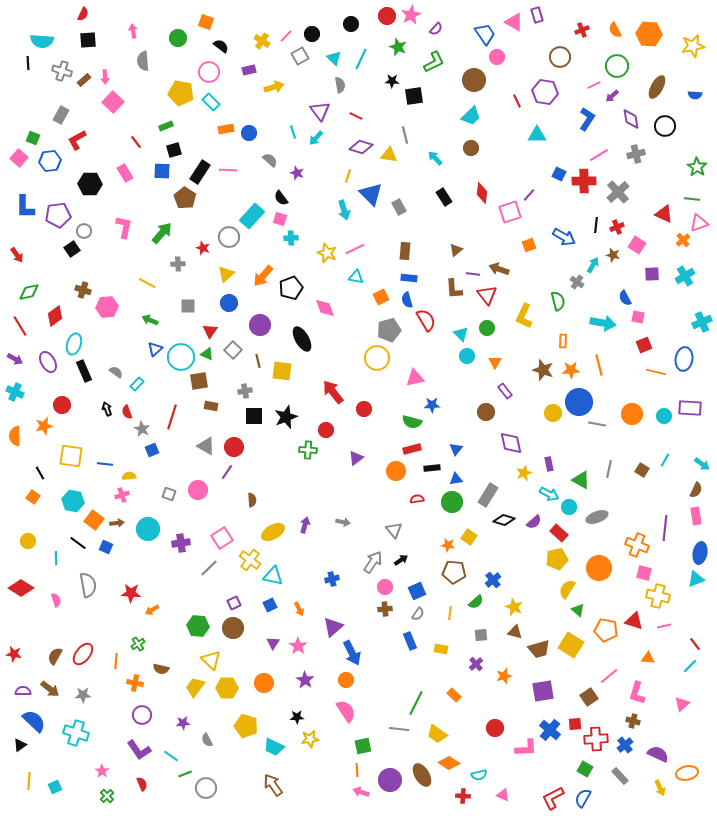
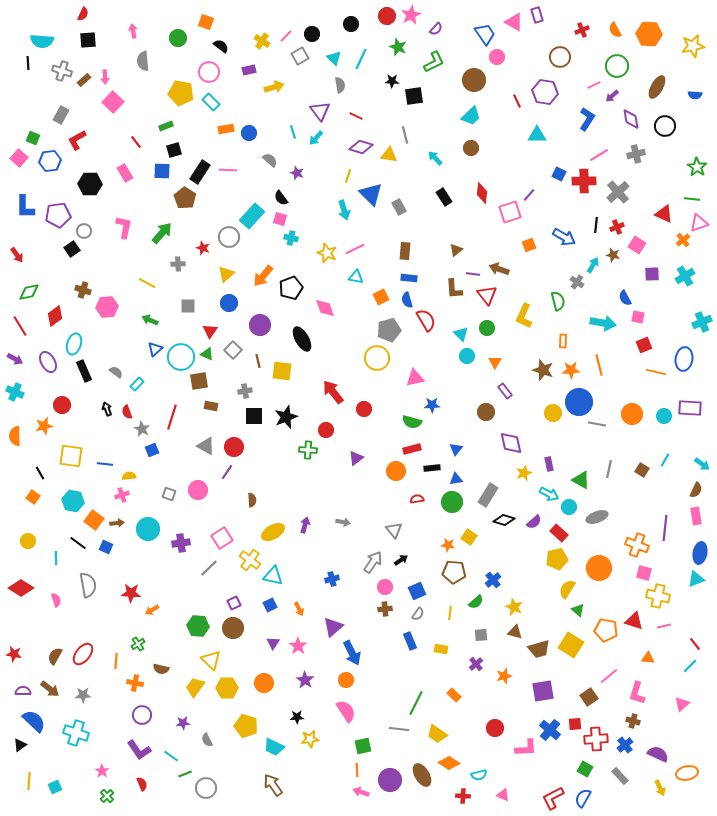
cyan cross at (291, 238): rotated 16 degrees clockwise
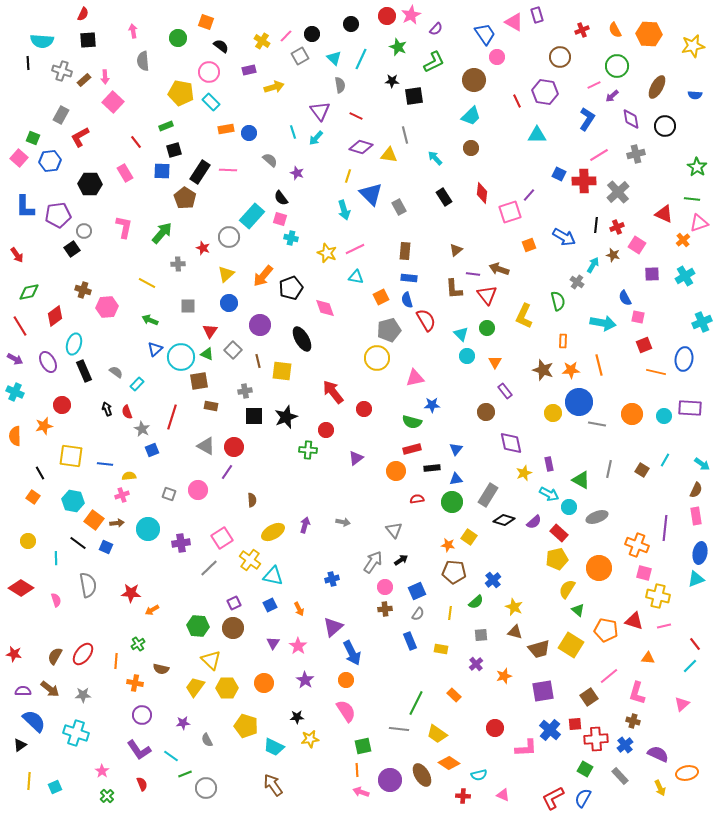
red L-shape at (77, 140): moved 3 px right, 3 px up
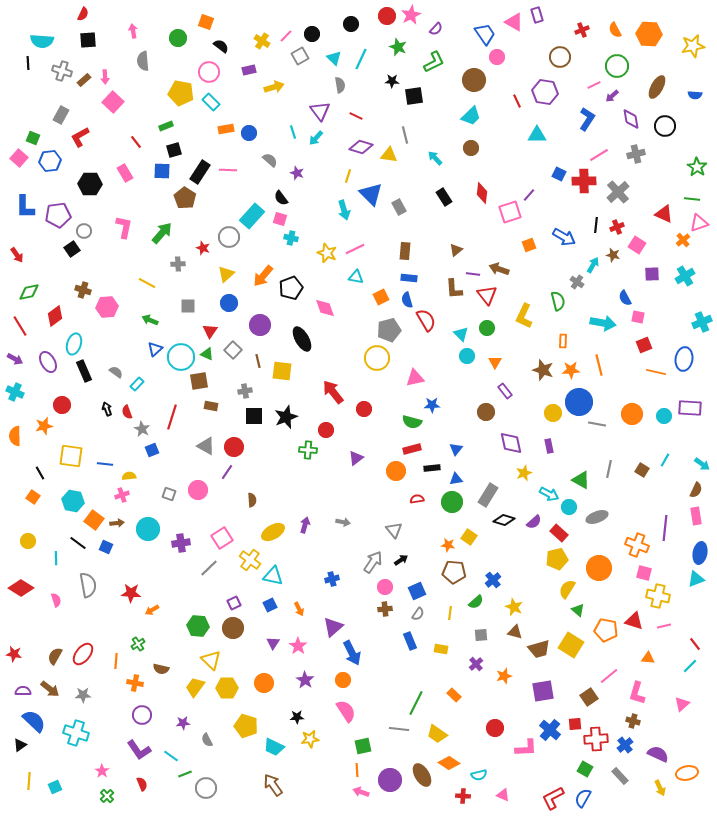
purple rectangle at (549, 464): moved 18 px up
orange circle at (346, 680): moved 3 px left
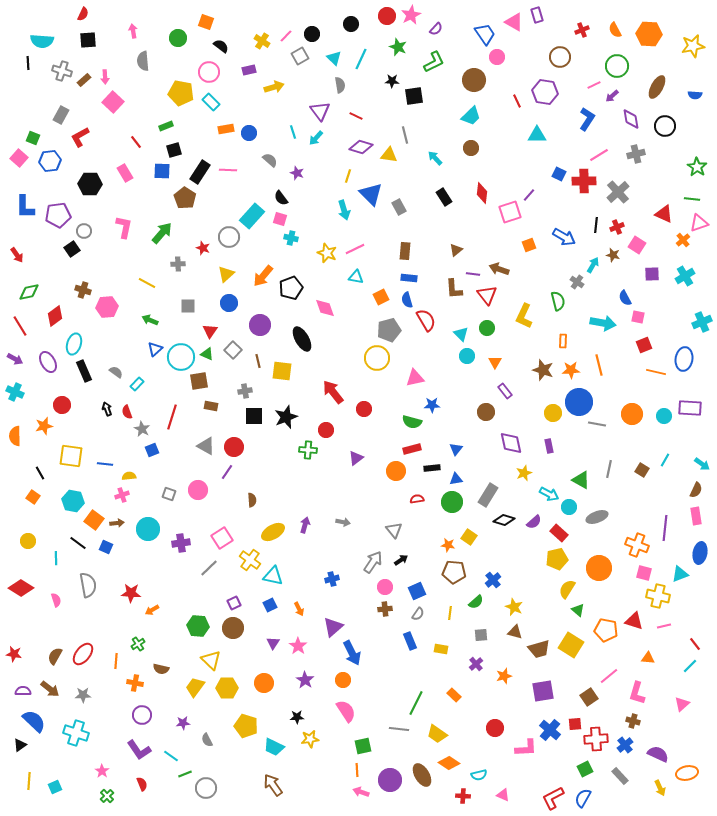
cyan triangle at (696, 579): moved 16 px left, 5 px up
green square at (585, 769): rotated 35 degrees clockwise
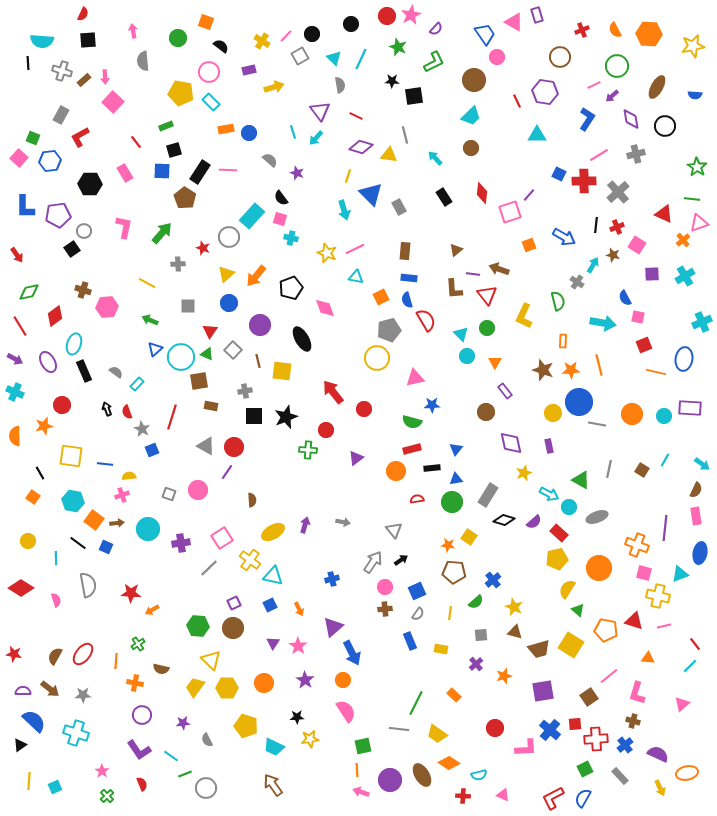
orange arrow at (263, 276): moved 7 px left
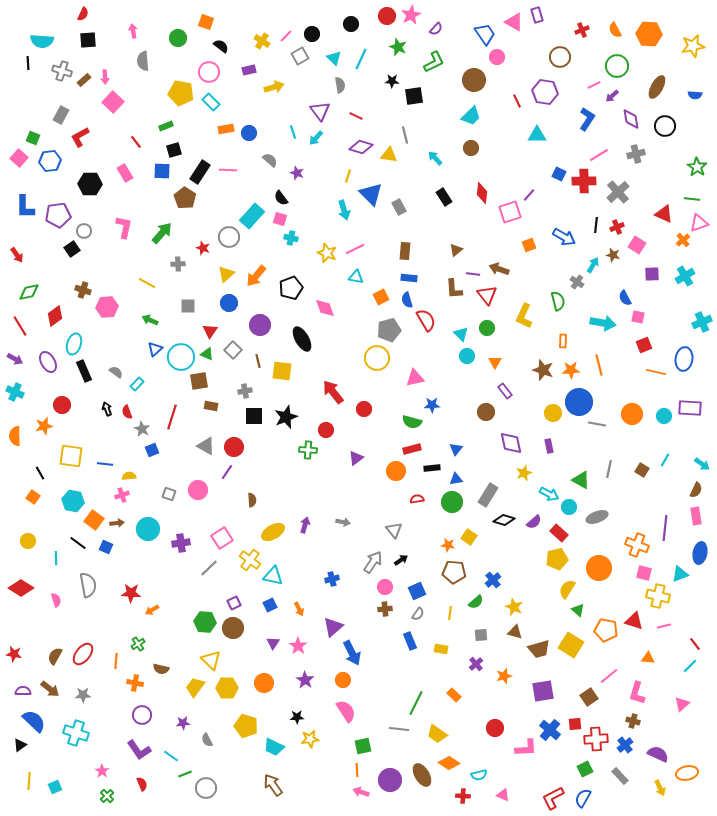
green hexagon at (198, 626): moved 7 px right, 4 px up
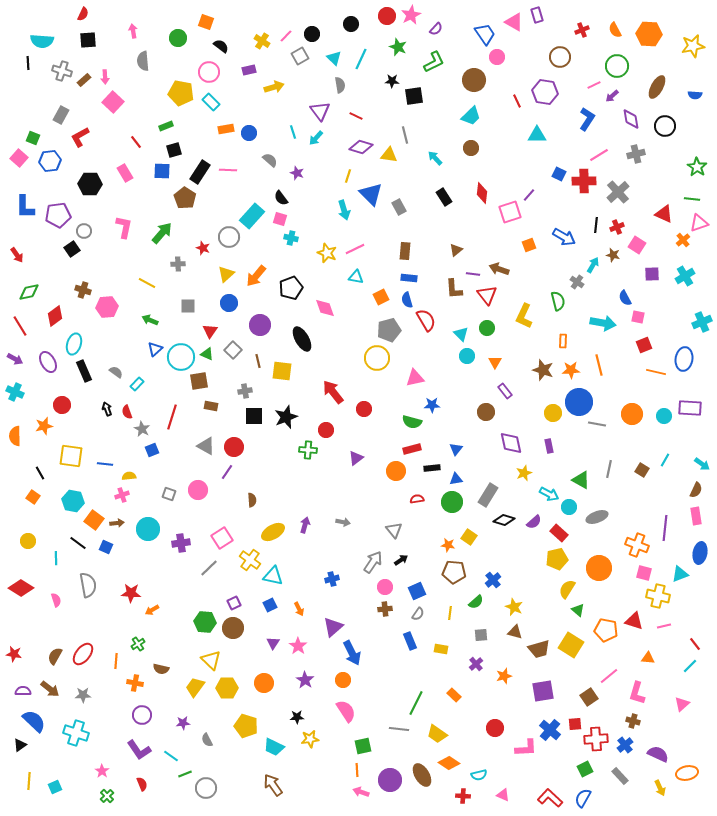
red L-shape at (553, 798): moved 3 px left; rotated 70 degrees clockwise
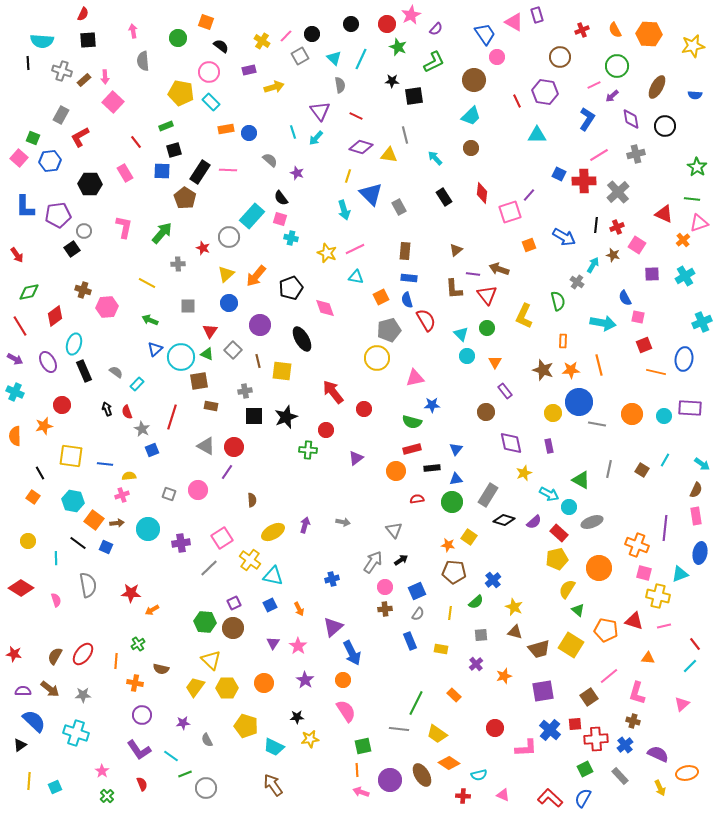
red circle at (387, 16): moved 8 px down
gray ellipse at (597, 517): moved 5 px left, 5 px down
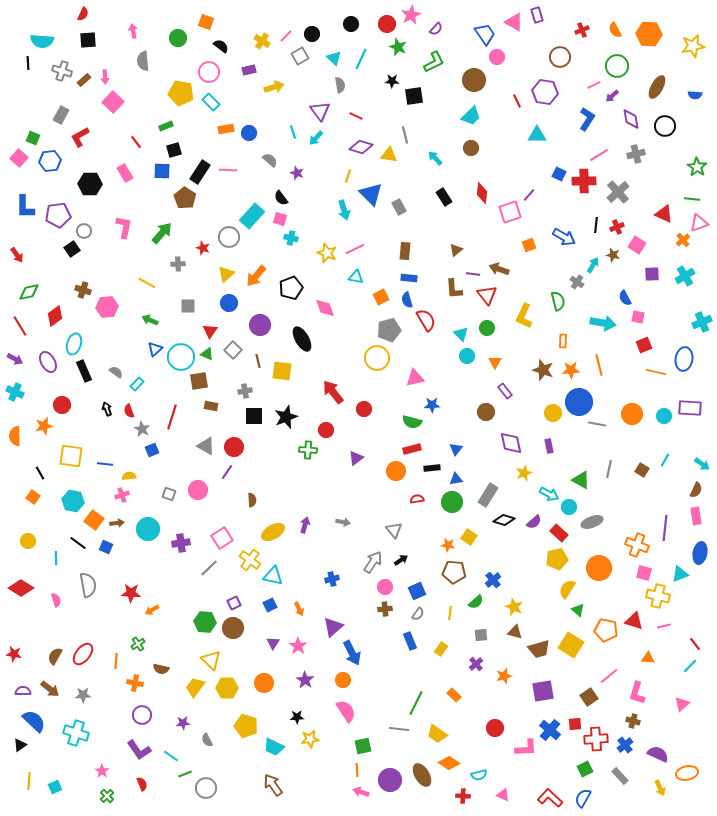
red semicircle at (127, 412): moved 2 px right, 1 px up
yellow rectangle at (441, 649): rotated 64 degrees counterclockwise
